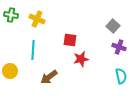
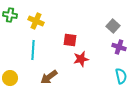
green cross: moved 1 px left
yellow cross: moved 1 px left, 2 px down
yellow circle: moved 7 px down
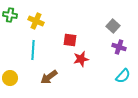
cyan semicircle: moved 2 px right; rotated 56 degrees clockwise
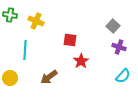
cyan line: moved 8 px left
red star: moved 2 px down; rotated 21 degrees counterclockwise
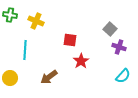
gray square: moved 3 px left, 3 px down
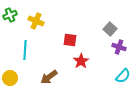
green cross: rotated 32 degrees counterclockwise
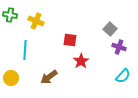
green cross: rotated 32 degrees clockwise
yellow circle: moved 1 px right
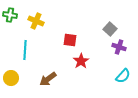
brown arrow: moved 1 px left, 2 px down
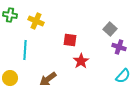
yellow circle: moved 1 px left
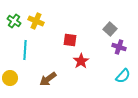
green cross: moved 4 px right, 6 px down; rotated 24 degrees clockwise
